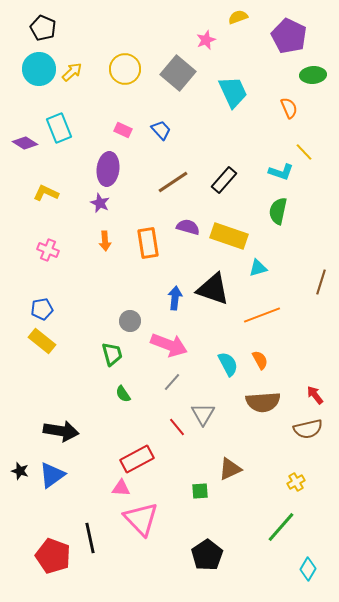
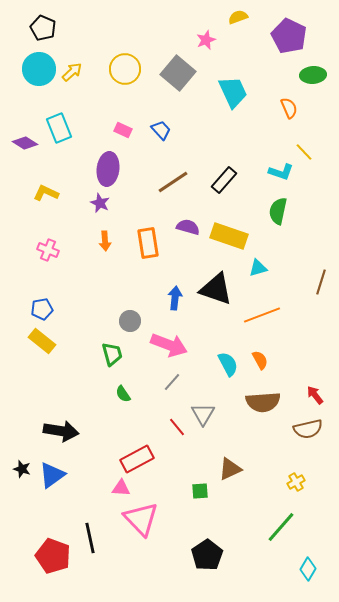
black triangle at (213, 289): moved 3 px right
black star at (20, 471): moved 2 px right, 2 px up
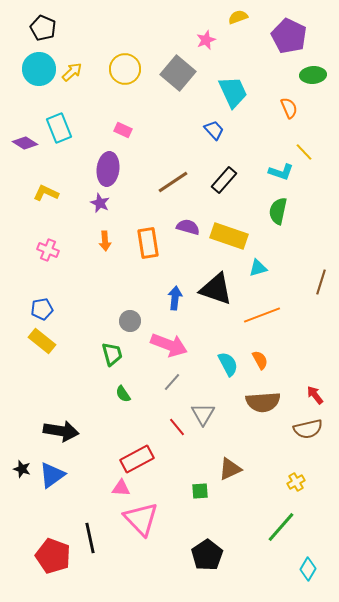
blue trapezoid at (161, 130): moved 53 px right
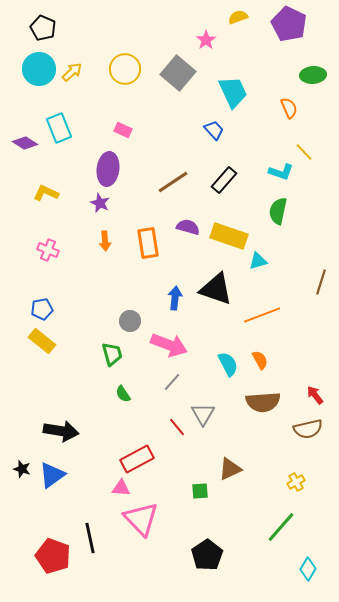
purple pentagon at (289, 36): moved 12 px up
pink star at (206, 40): rotated 12 degrees counterclockwise
cyan triangle at (258, 268): moved 7 px up
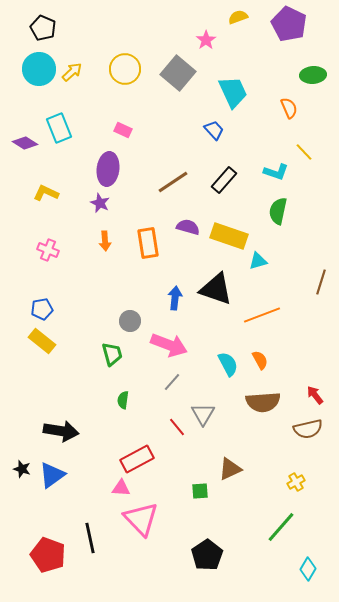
cyan L-shape at (281, 172): moved 5 px left
green semicircle at (123, 394): moved 6 px down; rotated 42 degrees clockwise
red pentagon at (53, 556): moved 5 px left, 1 px up
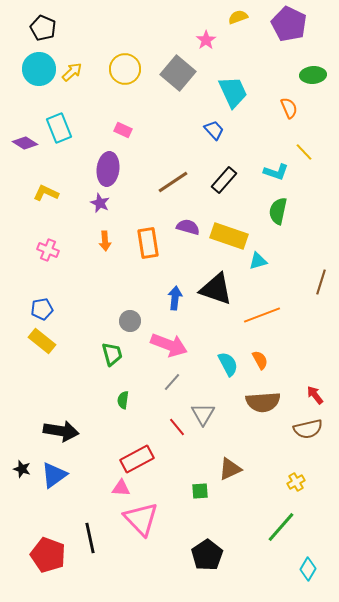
blue triangle at (52, 475): moved 2 px right
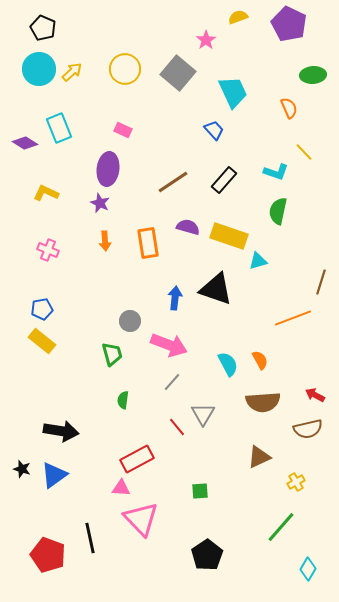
orange line at (262, 315): moved 31 px right, 3 px down
red arrow at (315, 395): rotated 24 degrees counterclockwise
brown triangle at (230, 469): moved 29 px right, 12 px up
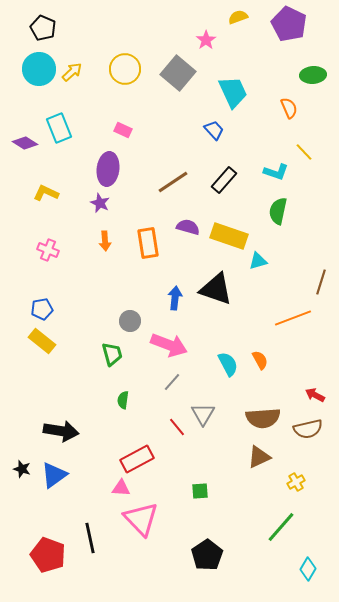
brown semicircle at (263, 402): moved 16 px down
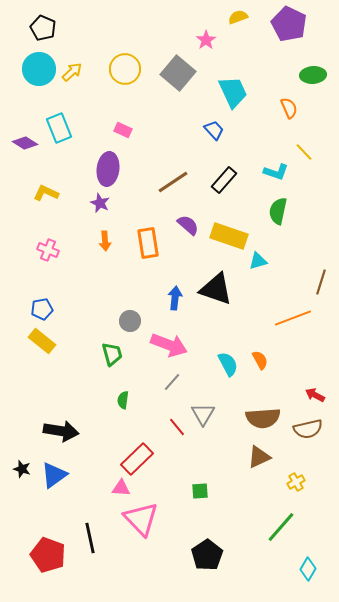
purple semicircle at (188, 227): moved 2 px up; rotated 25 degrees clockwise
red rectangle at (137, 459): rotated 16 degrees counterclockwise
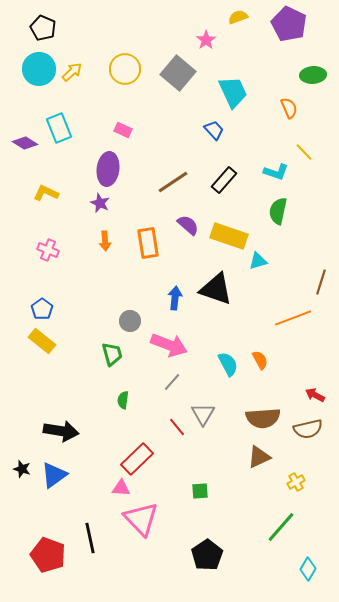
blue pentagon at (42, 309): rotated 25 degrees counterclockwise
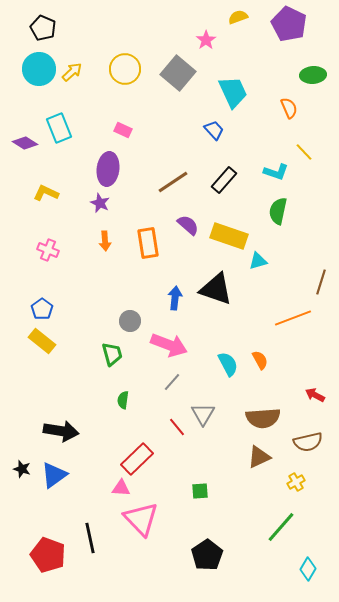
brown semicircle at (308, 429): moved 13 px down
